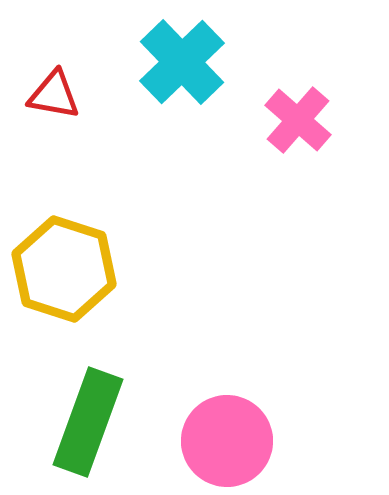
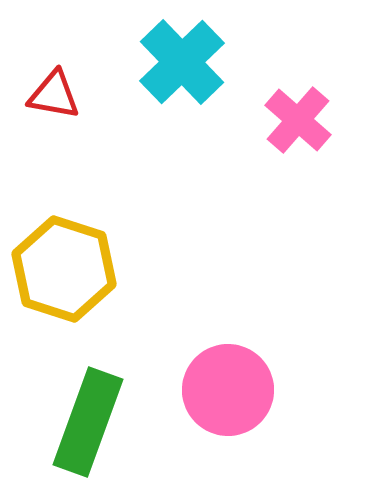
pink circle: moved 1 px right, 51 px up
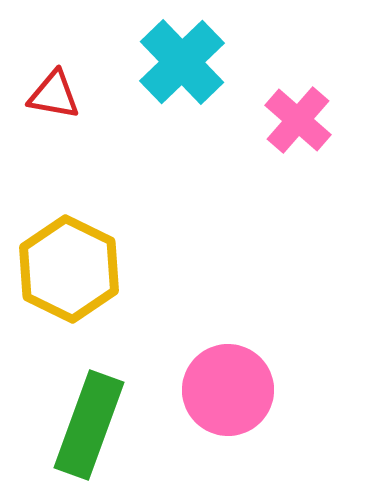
yellow hexagon: moved 5 px right; rotated 8 degrees clockwise
green rectangle: moved 1 px right, 3 px down
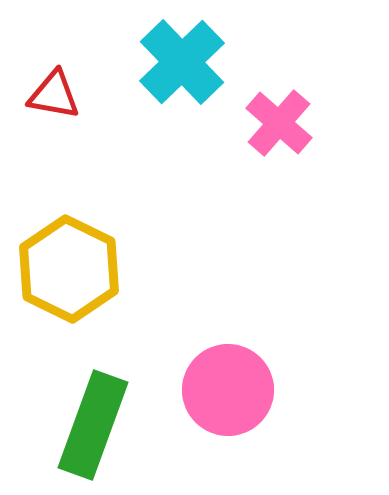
pink cross: moved 19 px left, 3 px down
green rectangle: moved 4 px right
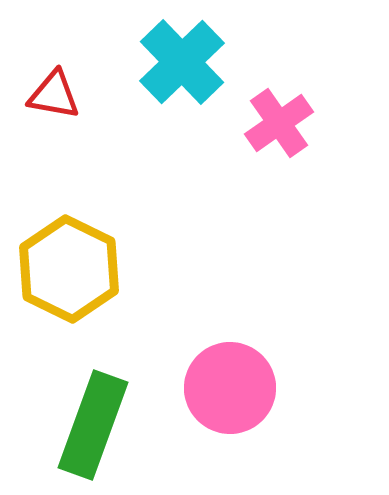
pink cross: rotated 14 degrees clockwise
pink circle: moved 2 px right, 2 px up
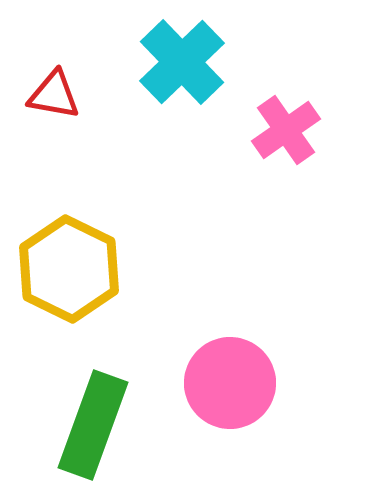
pink cross: moved 7 px right, 7 px down
pink circle: moved 5 px up
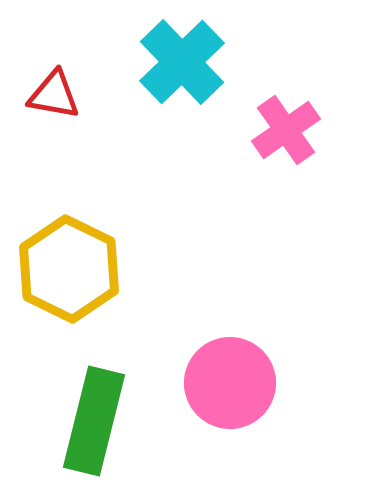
green rectangle: moved 1 px right, 4 px up; rotated 6 degrees counterclockwise
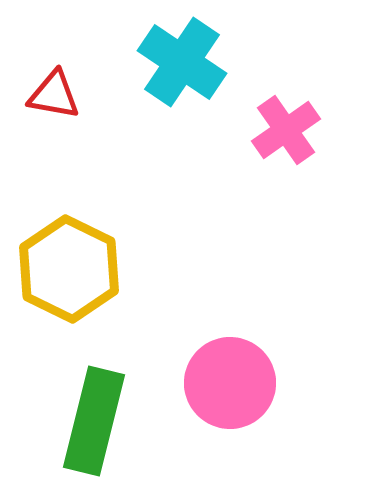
cyan cross: rotated 12 degrees counterclockwise
